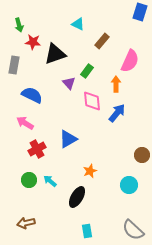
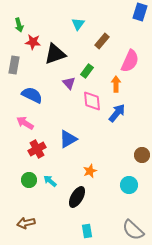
cyan triangle: rotated 40 degrees clockwise
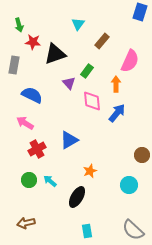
blue triangle: moved 1 px right, 1 px down
